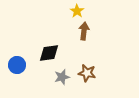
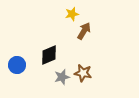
yellow star: moved 5 px left, 3 px down; rotated 24 degrees clockwise
brown arrow: rotated 24 degrees clockwise
black diamond: moved 2 px down; rotated 15 degrees counterclockwise
brown star: moved 4 px left
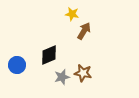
yellow star: rotated 24 degrees clockwise
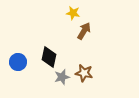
yellow star: moved 1 px right, 1 px up
black diamond: moved 2 px down; rotated 55 degrees counterclockwise
blue circle: moved 1 px right, 3 px up
brown star: moved 1 px right
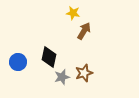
brown star: rotated 30 degrees counterclockwise
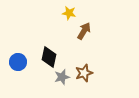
yellow star: moved 4 px left
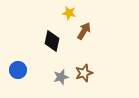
black diamond: moved 3 px right, 16 px up
blue circle: moved 8 px down
gray star: moved 1 px left
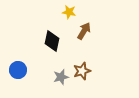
yellow star: moved 1 px up
brown star: moved 2 px left, 2 px up
